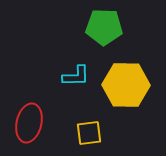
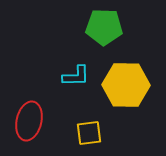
red ellipse: moved 2 px up
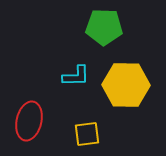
yellow square: moved 2 px left, 1 px down
